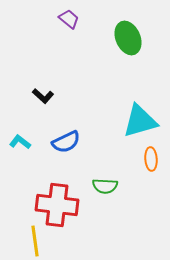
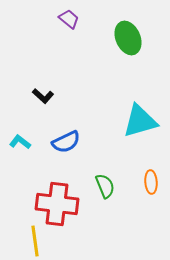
orange ellipse: moved 23 px down
green semicircle: rotated 115 degrees counterclockwise
red cross: moved 1 px up
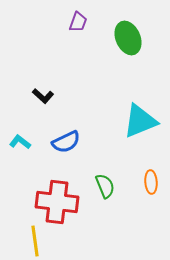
purple trapezoid: moved 9 px right, 3 px down; rotated 70 degrees clockwise
cyan triangle: rotated 6 degrees counterclockwise
red cross: moved 2 px up
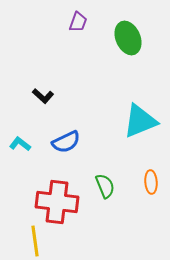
cyan L-shape: moved 2 px down
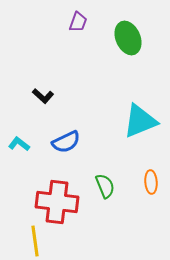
cyan L-shape: moved 1 px left
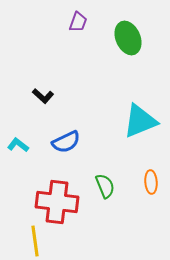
cyan L-shape: moved 1 px left, 1 px down
